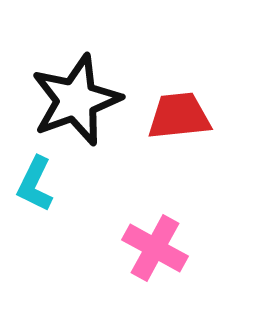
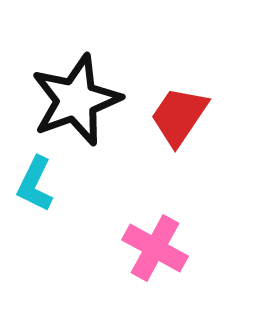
red trapezoid: rotated 50 degrees counterclockwise
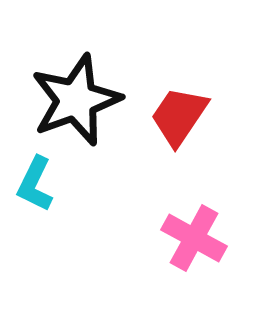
pink cross: moved 39 px right, 10 px up
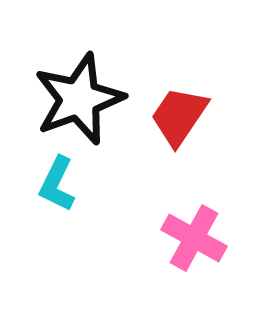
black star: moved 3 px right, 1 px up
cyan L-shape: moved 22 px right
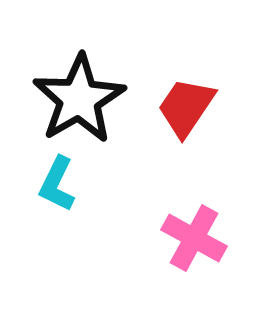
black star: rotated 10 degrees counterclockwise
red trapezoid: moved 7 px right, 9 px up
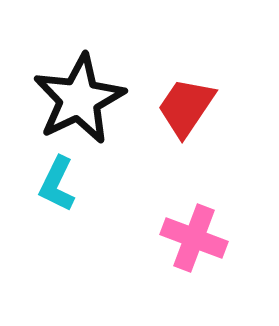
black star: rotated 4 degrees clockwise
pink cross: rotated 8 degrees counterclockwise
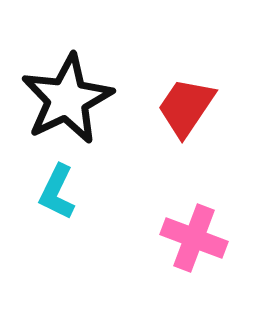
black star: moved 12 px left
cyan L-shape: moved 8 px down
